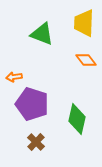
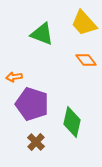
yellow trapezoid: rotated 44 degrees counterclockwise
green diamond: moved 5 px left, 3 px down
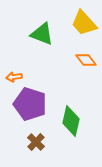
purple pentagon: moved 2 px left
green diamond: moved 1 px left, 1 px up
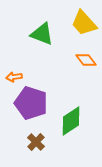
purple pentagon: moved 1 px right, 1 px up
green diamond: rotated 44 degrees clockwise
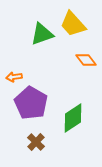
yellow trapezoid: moved 11 px left, 1 px down
green triangle: rotated 40 degrees counterclockwise
purple pentagon: rotated 12 degrees clockwise
green diamond: moved 2 px right, 3 px up
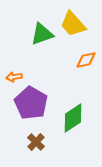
orange diamond: rotated 65 degrees counterclockwise
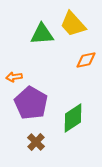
green triangle: rotated 15 degrees clockwise
